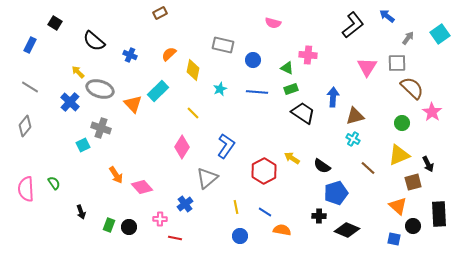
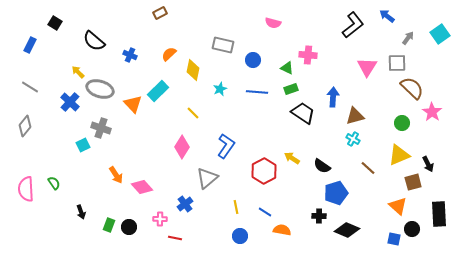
black circle at (413, 226): moved 1 px left, 3 px down
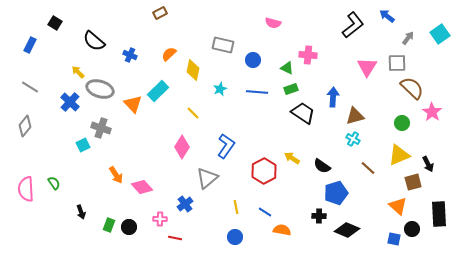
blue circle at (240, 236): moved 5 px left, 1 px down
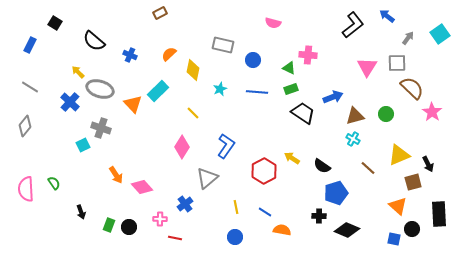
green triangle at (287, 68): moved 2 px right
blue arrow at (333, 97): rotated 66 degrees clockwise
green circle at (402, 123): moved 16 px left, 9 px up
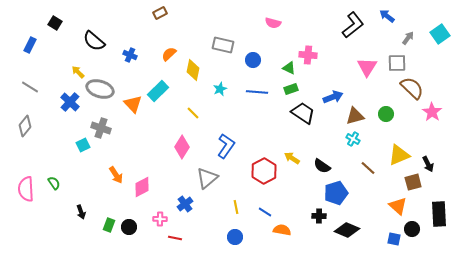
pink diamond at (142, 187): rotated 75 degrees counterclockwise
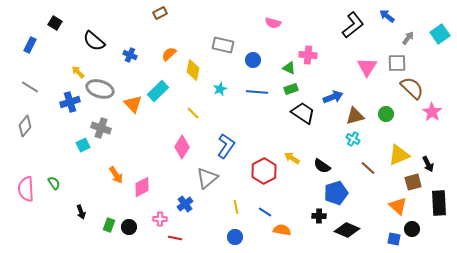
blue cross at (70, 102): rotated 30 degrees clockwise
black rectangle at (439, 214): moved 11 px up
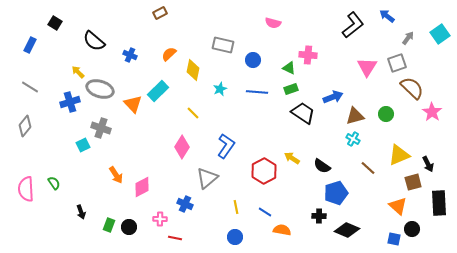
gray square at (397, 63): rotated 18 degrees counterclockwise
blue cross at (185, 204): rotated 28 degrees counterclockwise
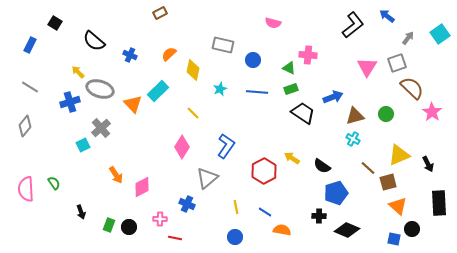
gray cross at (101, 128): rotated 30 degrees clockwise
brown square at (413, 182): moved 25 px left
blue cross at (185, 204): moved 2 px right
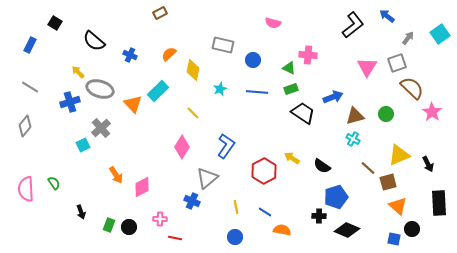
blue pentagon at (336, 193): moved 4 px down
blue cross at (187, 204): moved 5 px right, 3 px up
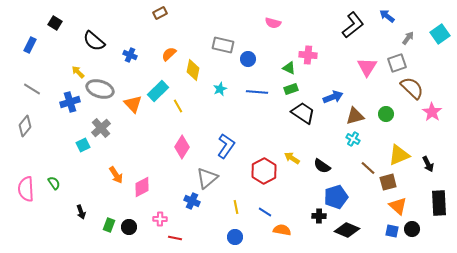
blue circle at (253, 60): moved 5 px left, 1 px up
gray line at (30, 87): moved 2 px right, 2 px down
yellow line at (193, 113): moved 15 px left, 7 px up; rotated 16 degrees clockwise
blue square at (394, 239): moved 2 px left, 8 px up
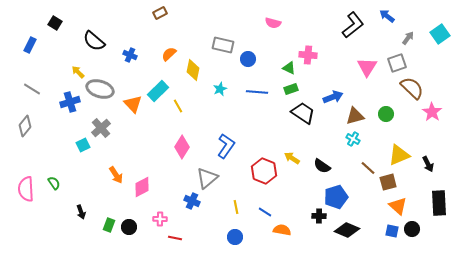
red hexagon at (264, 171): rotated 10 degrees counterclockwise
